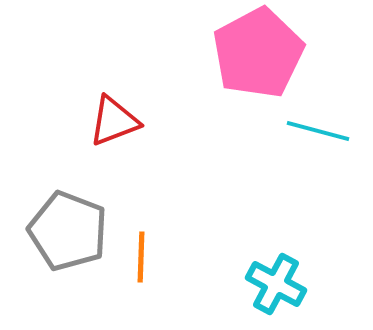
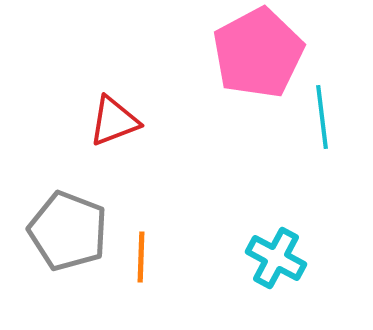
cyan line: moved 4 px right, 14 px up; rotated 68 degrees clockwise
cyan cross: moved 26 px up
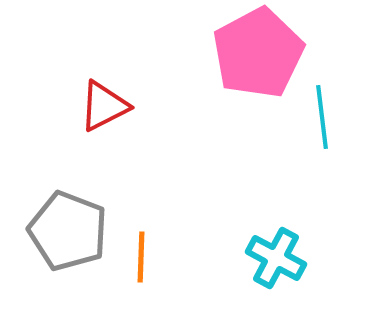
red triangle: moved 10 px left, 15 px up; rotated 6 degrees counterclockwise
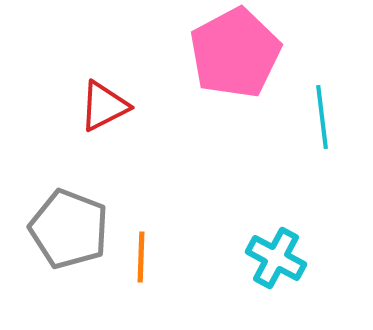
pink pentagon: moved 23 px left
gray pentagon: moved 1 px right, 2 px up
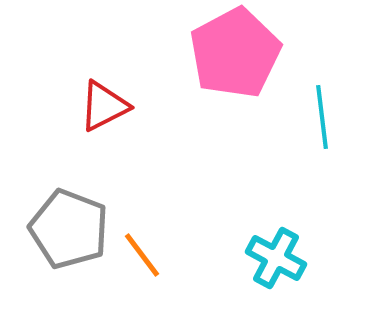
orange line: moved 1 px right, 2 px up; rotated 39 degrees counterclockwise
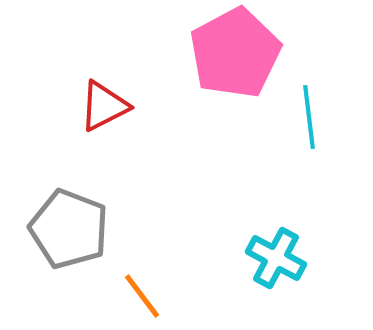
cyan line: moved 13 px left
orange line: moved 41 px down
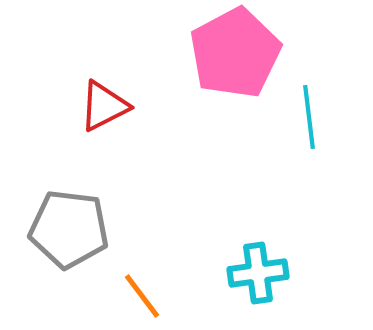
gray pentagon: rotated 14 degrees counterclockwise
cyan cross: moved 18 px left, 15 px down; rotated 36 degrees counterclockwise
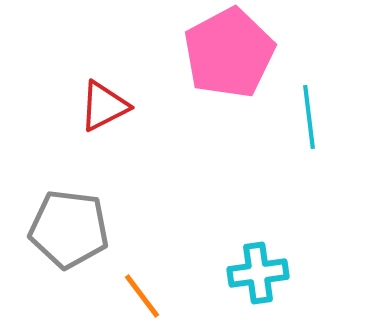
pink pentagon: moved 6 px left
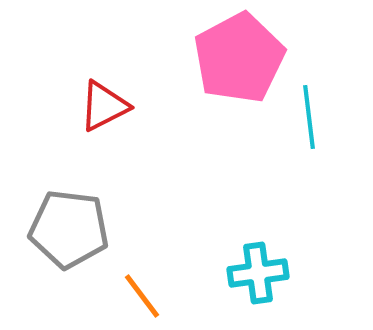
pink pentagon: moved 10 px right, 5 px down
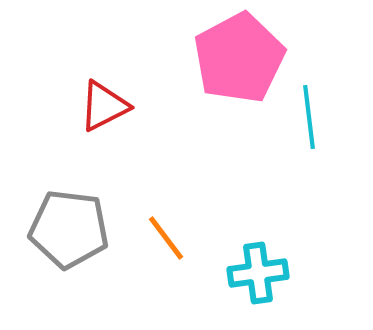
orange line: moved 24 px right, 58 px up
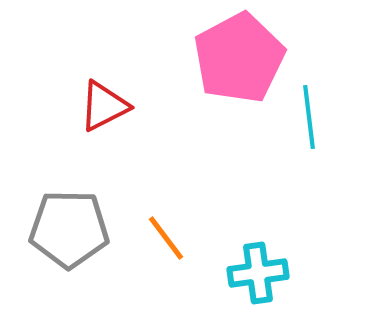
gray pentagon: rotated 6 degrees counterclockwise
